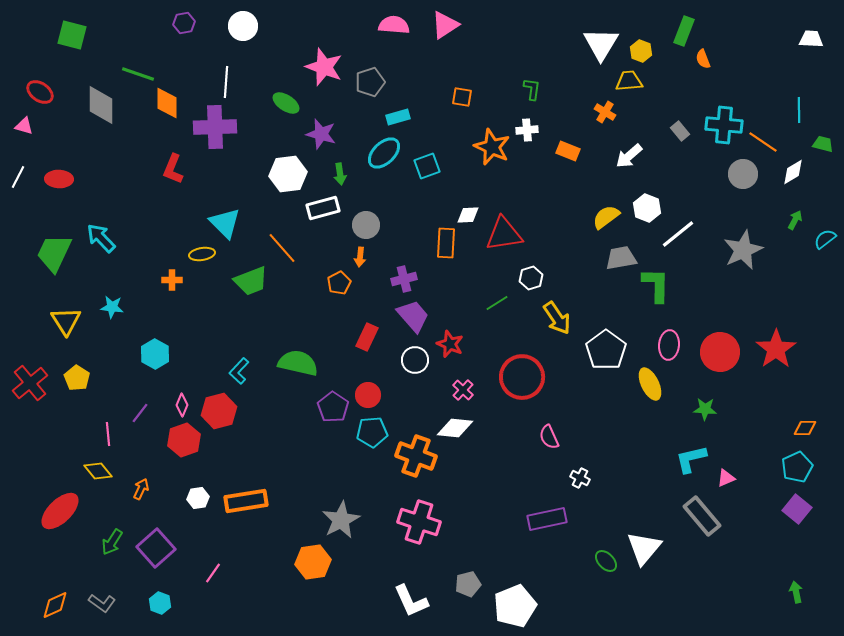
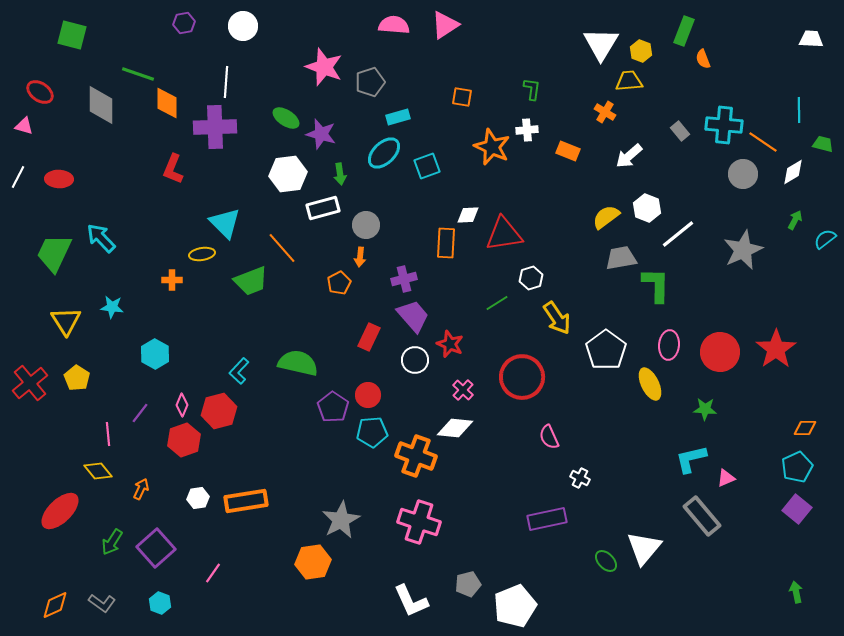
green ellipse at (286, 103): moved 15 px down
red rectangle at (367, 337): moved 2 px right
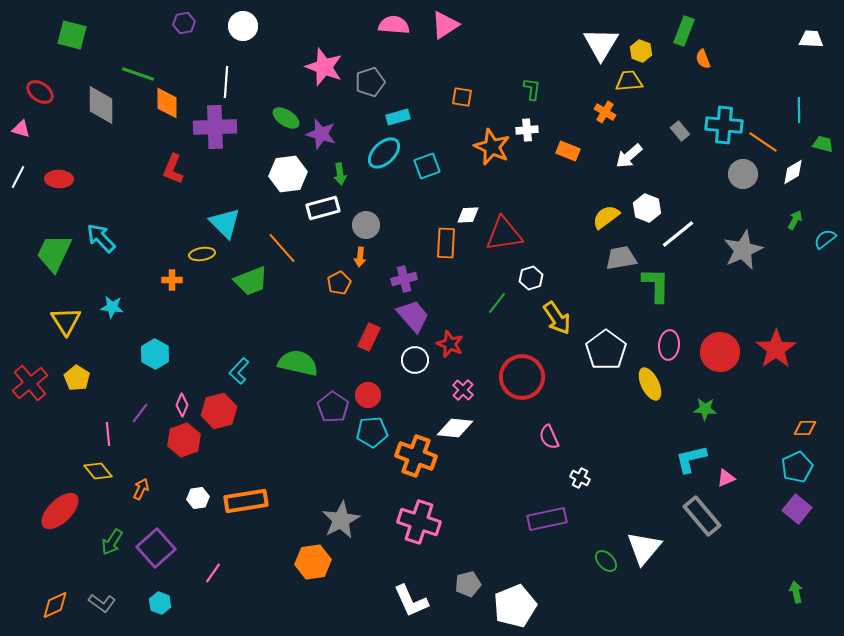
pink triangle at (24, 126): moved 3 px left, 3 px down
green line at (497, 303): rotated 20 degrees counterclockwise
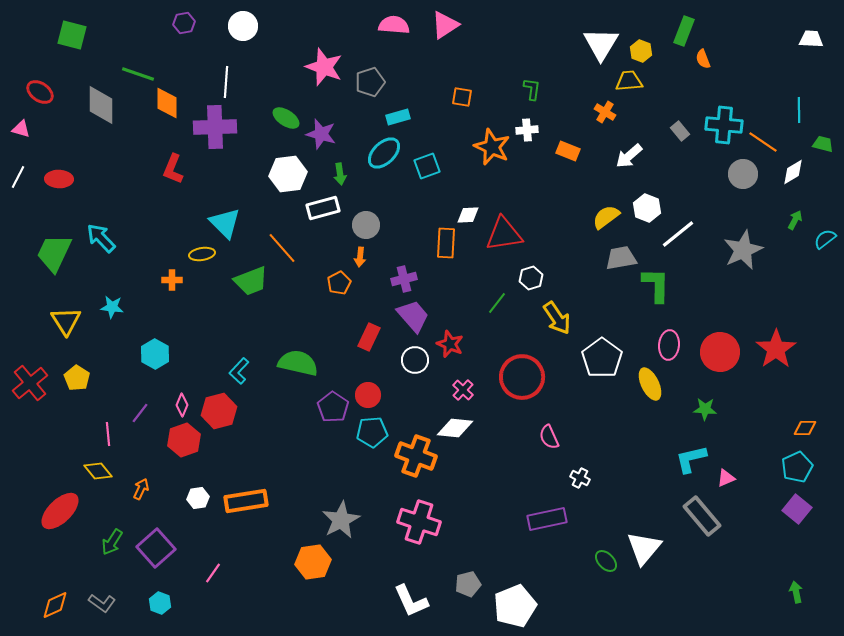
white pentagon at (606, 350): moved 4 px left, 8 px down
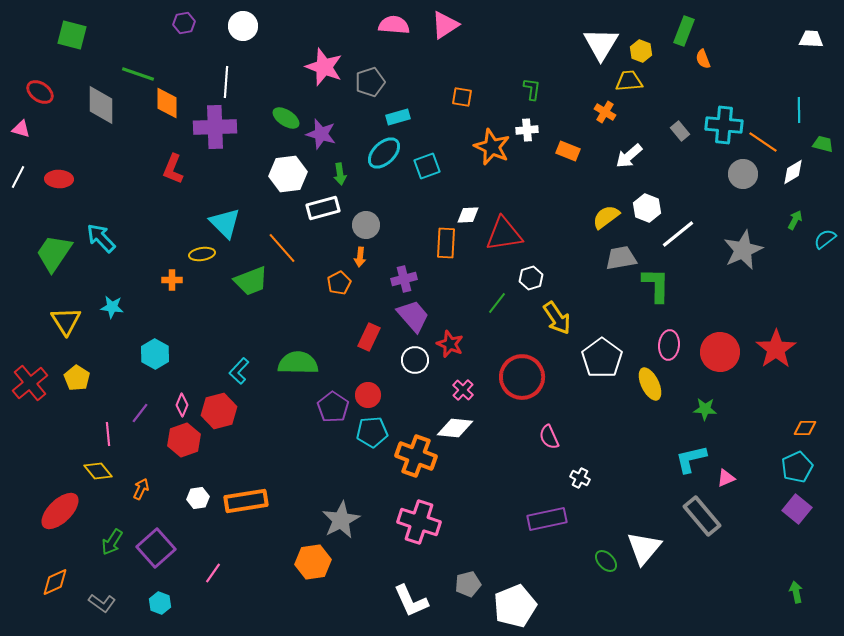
green trapezoid at (54, 253): rotated 9 degrees clockwise
green semicircle at (298, 363): rotated 12 degrees counterclockwise
orange diamond at (55, 605): moved 23 px up
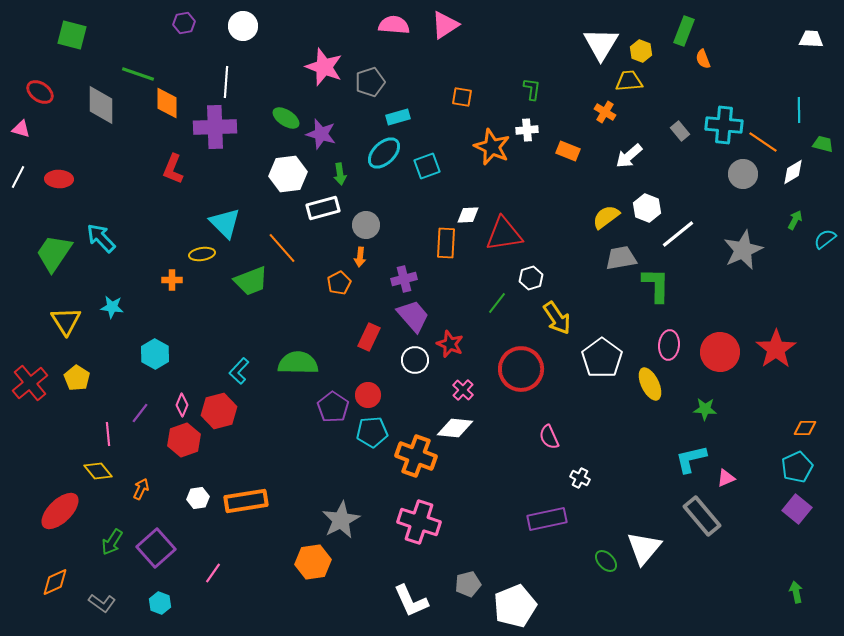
red circle at (522, 377): moved 1 px left, 8 px up
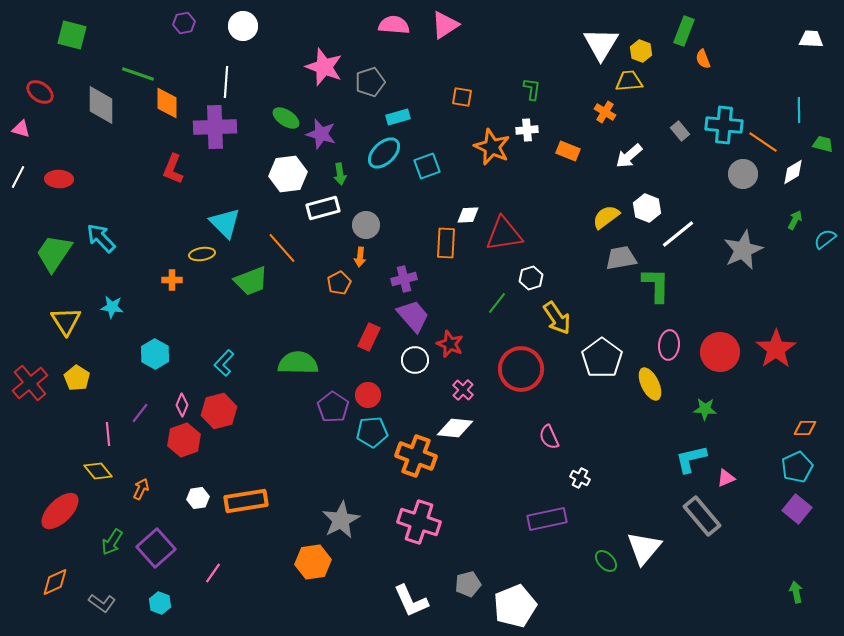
cyan L-shape at (239, 371): moved 15 px left, 8 px up
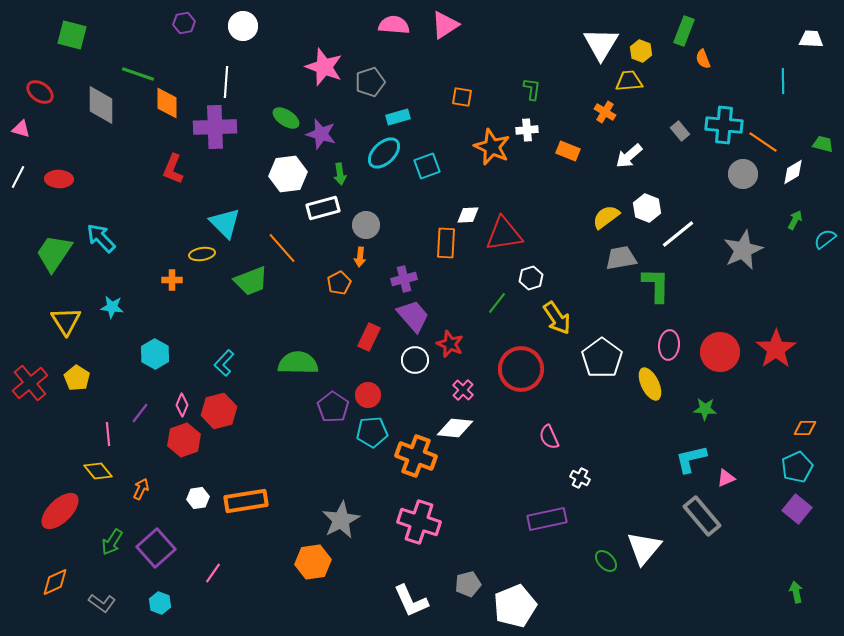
cyan line at (799, 110): moved 16 px left, 29 px up
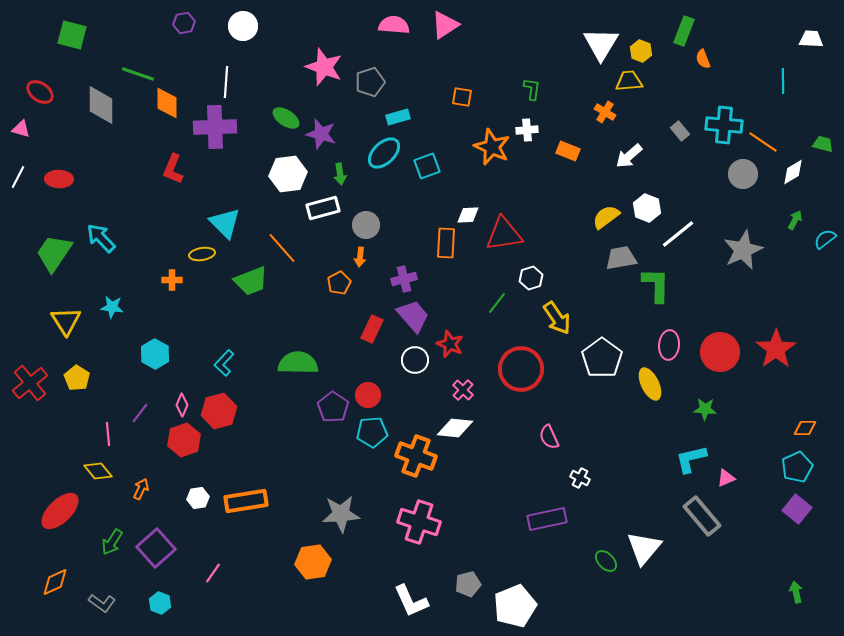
red rectangle at (369, 337): moved 3 px right, 8 px up
gray star at (341, 520): moved 6 px up; rotated 24 degrees clockwise
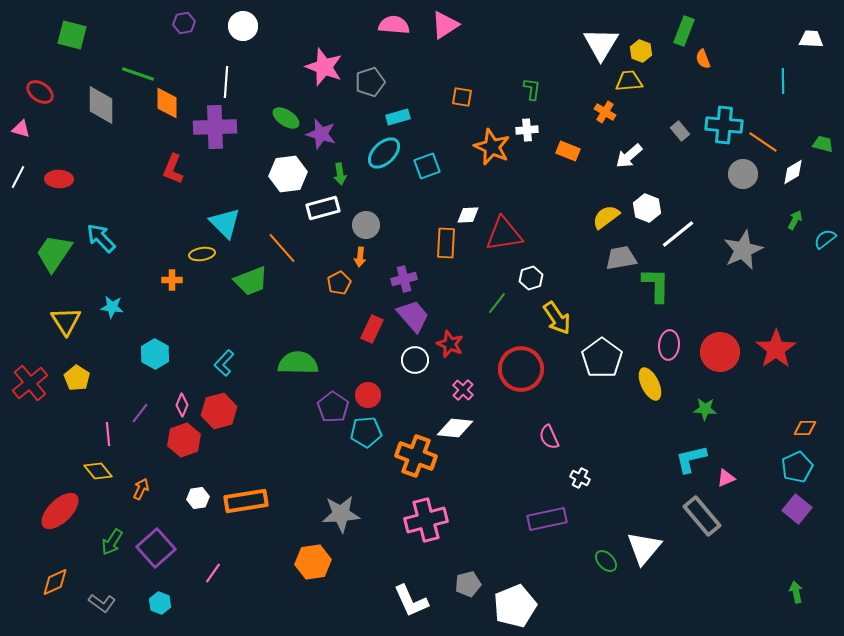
cyan pentagon at (372, 432): moved 6 px left
pink cross at (419, 522): moved 7 px right, 2 px up; rotated 33 degrees counterclockwise
